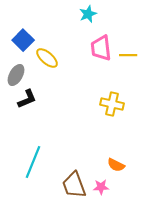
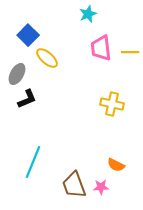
blue square: moved 5 px right, 5 px up
yellow line: moved 2 px right, 3 px up
gray ellipse: moved 1 px right, 1 px up
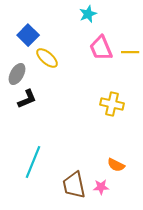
pink trapezoid: rotated 16 degrees counterclockwise
brown trapezoid: rotated 8 degrees clockwise
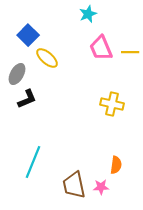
orange semicircle: rotated 108 degrees counterclockwise
